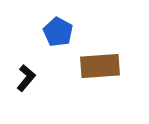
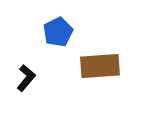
blue pentagon: rotated 16 degrees clockwise
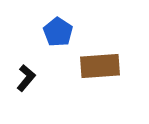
blue pentagon: rotated 12 degrees counterclockwise
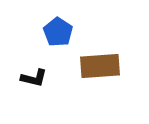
black L-shape: moved 8 px right; rotated 64 degrees clockwise
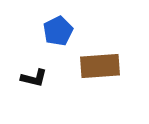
blue pentagon: moved 1 px up; rotated 12 degrees clockwise
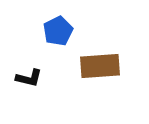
black L-shape: moved 5 px left
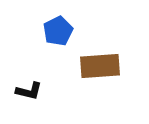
black L-shape: moved 13 px down
